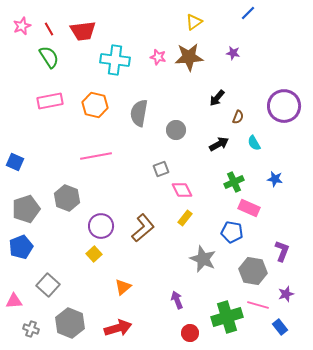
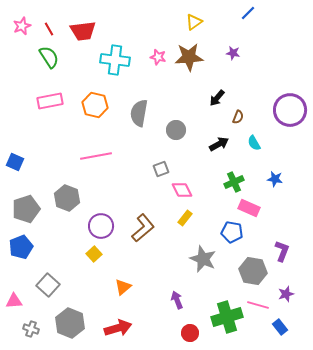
purple circle at (284, 106): moved 6 px right, 4 px down
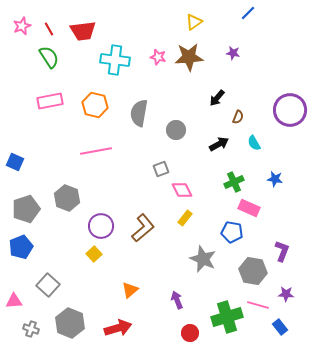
pink line at (96, 156): moved 5 px up
orange triangle at (123, 287): moved 7 px right, 3 px down
purple star at (286, 294): rotated 21 degrees clockwise
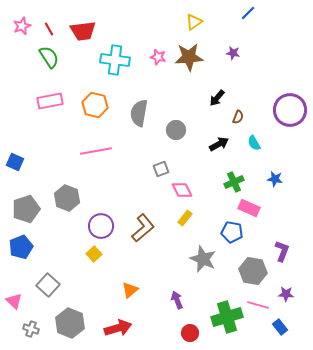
pink triangle at (14, 301): rotated 48 degrees clockwise
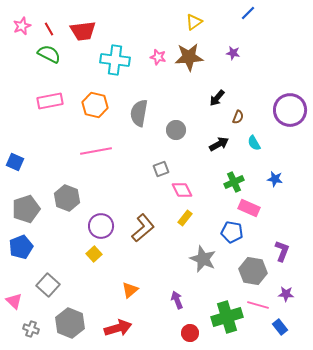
green semicircle at (49, 57): moved 3 px up; rotated 30 degrees counterclockwise
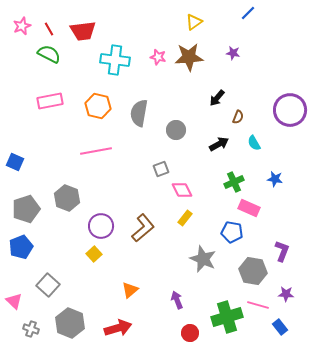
orange hexagon at (95, 105): moved 3 px right, 1 px down
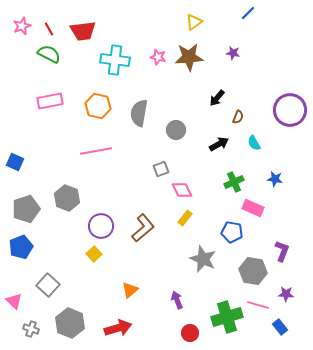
pink rectangle at (249, 208): moved 4 px right
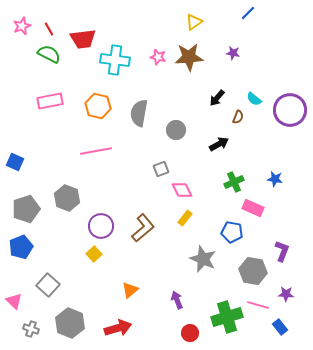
red trapezoid at (83, 31): moved 8 px down
cyan semicircle at (254, 143): moved 44 px up; rotated 21 degrees counterclockwise
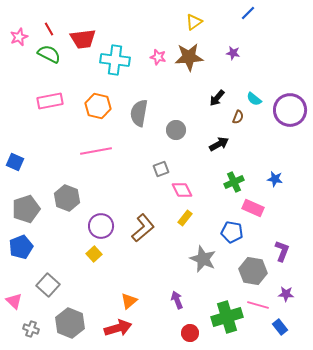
pink star at (22, 26): moved 3 px left, 11 px down
orange triangle at (130, 290): moved 1 px left, 11 px down
